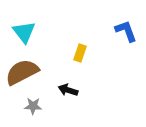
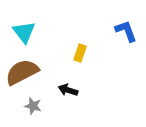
gray star: rotated 12 degrees clockwise
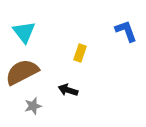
gray star: rotated 30 degrees counterclockwise
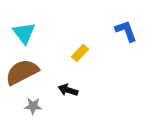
cyan triangle: moved 1 px down
yellow rectangle: rotated 24 degrees clockwise
gray star: rotated 18 degrees clockwise
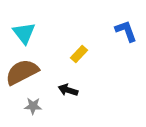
yellow rectangle: moved 1 px left, 1 px down
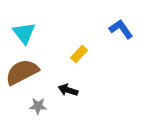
blue L-shape: moved 5 px left, 2 px up; rotated 15 degrees counterclockwise
gray star: moved 5 px right
